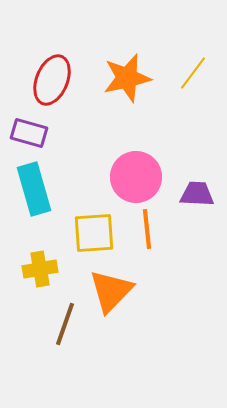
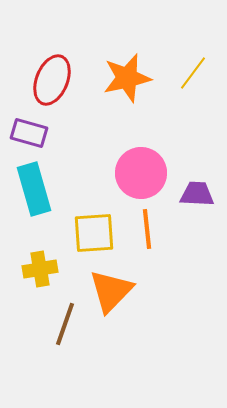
pink circle: moved 5 px right, 4 px up
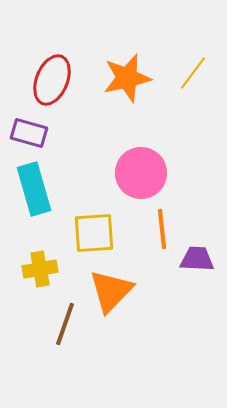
purple trapezoid: moved 65 px down
orange line: moved 15 px right
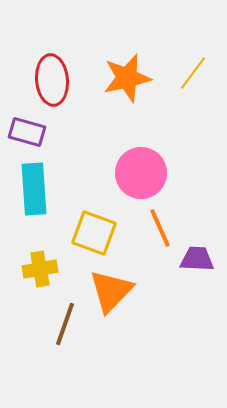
red ellipse: rotated 27 degrees counterclockwise
purple rectangle: moved 2 px left, 1 px up
cyan rectangle: rotated 12 degrees clockwise
orange line: moved 2 px left, 1 px up; rotated 18 degrees counterclockwise
yellow square: rotated 24 degrees clockwise
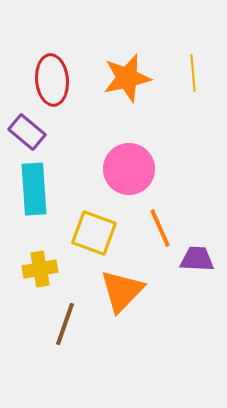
yellow line: rotated 42 degrees counterclockwise
purple rectangle: rotated 24 degrees clockwise
pink circle: moved 12 px left, 4 px up
orange triangle: moved 11 px right
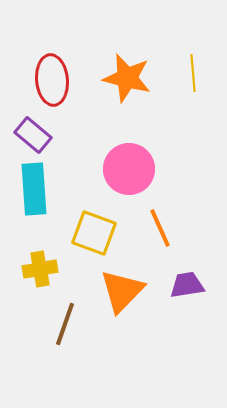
orange star: rotated 27 degrees clockwise
purple rectangle: moved 6 px right, 3 px down
purple trapezoid: moved 10 px left, 26 px down; rotated 12 degrees counterclockwise
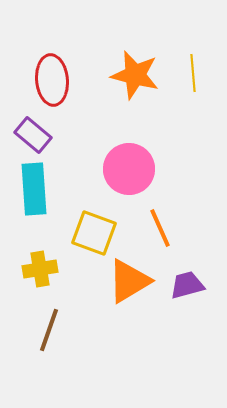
orange star: moved 8 px right, 3 px up
purple trapezoid: rotated 6 degrees counterclockwise
orange triangle: moved 7 px right, 10 px up; rotated 15 degrees clockwise
brown line: moved 16 px left, 6 px down
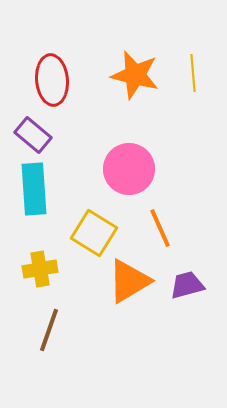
yellow square: rotated 12 degrees clockwise
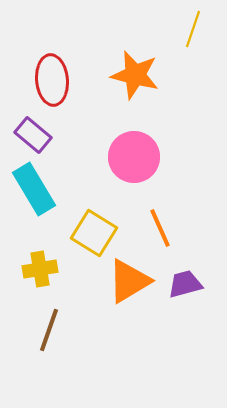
yellow line: moved 44 px up; rotated 24 degrees clockwise
pink circle: moved 5 px right, 12 px up
cyan rectangle: rotated 27 degrees counterclockwise
purple trapezoid: moved 2 px left, 1 px up
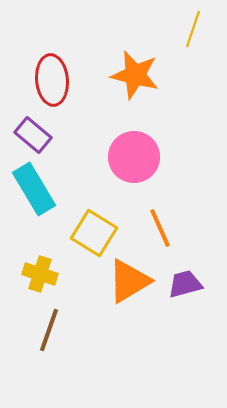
yellow cross: moved 5 px down; rotated 28 degrees clockwise
